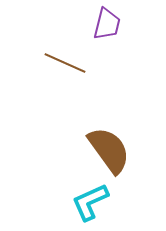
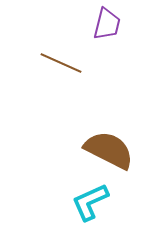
brown line: moved 4 px left
brown semicircle: rotated 27 degrees counterclockwise
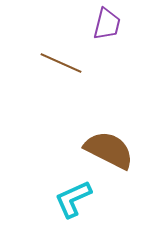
cyan L-shape: moved 17 px left, 3 px up
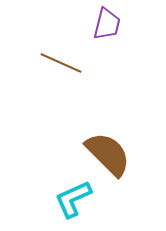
brown semicircle: moved 1 px left, 4 px down; rotated 18 degrees clockwise
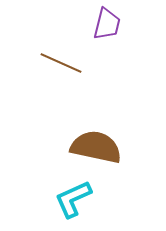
brown semicircle: moved 12 px left, 7 px up; rotated 33 degrees counterclockwise
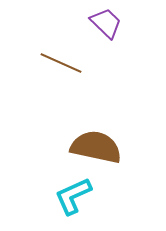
purple trapezoid: moved 1 px left, 1 px up; rotated 60 degrees counterclockwise
cyan L-shape: moved 3 px up
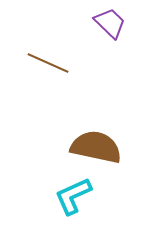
purple trapezoid: moved 4 px right
brown line: moved 13 px left
